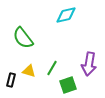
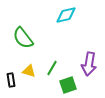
black rectangle: rotated 24 degrees counterclockwise
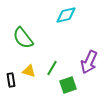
purple arrow: moved 2 px up; rotated 15 degrees clockwise
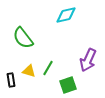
purple arrow: moved 1 px left, 2 px up
green line: moved 4 px left
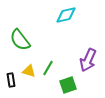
green semicircle: moved 3 px left, 2 px down
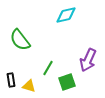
yellow triangle: moved 15 px down
green square: moved 1 px left, 3 px up
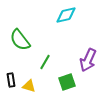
green line: moved 3 px left, 6 px up
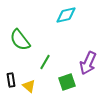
purple arrow: moved 3 px down
yellow triangle: rotated 24 degrees clockwise
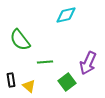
green line: rotated 56 degrees clockwise
green square: rotated 18 degrees counterclockwise
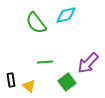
green semicircle: moved 16 px right, 17 px up
purple arrow: rotated 20 degrees clockwise
